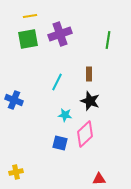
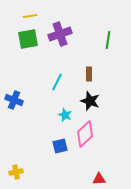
cyan star: rotated 16 degrees clockwise
blue square: moved 3 px down; rotated 28 degrees counterclockwise
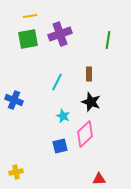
black star: moved 1 px right, 1 px down
cyan star: moved 2 px left, 1 px down
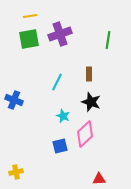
green square: moved 1 px right
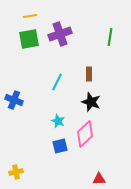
green line: moved 2 px right, 3 px up
cyan star: moved 5 px left, 5 px down
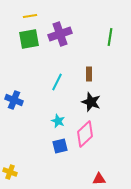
yellow cross: moved 6 px left; rotated 32 degrees clockwise
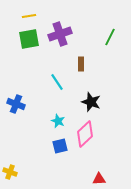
yellow line: moved 1 px left
green line: rotated 18 degrees clockwise
brown rectangle: moved 8 px left, 10 px up
cyan line: rotated 60 degrees counterclockwise
blue cross: moved 2 px right, 4 px down
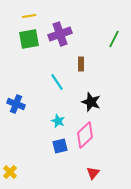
green line: moved 4 px right, 2 px down
pink diamond: moved 1 px down
yellow cross: rotated 24 degrees clockwise
red triangle: moved 6 px left, 6 px up; rotated 48 degrees counterclockwise
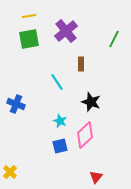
purple cross: moved 6 px right, 3 px up; rotated 20 degrees counterclockwise
cyan star: moved 2 px right
red triangle: moved 3 px right, 4 px down
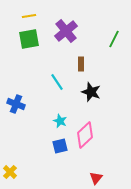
black star: moved 10 px up
red triangle: moved 1 px down
